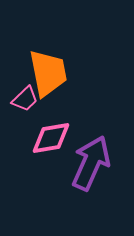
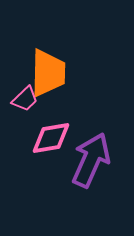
orange trapezoid: rotated 12 degrees clockwise
purple arrow: moved 3 px up
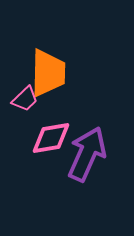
purple arrow: moved 4 px left, 6 px up
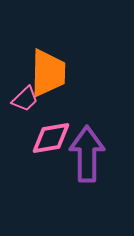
purple arrow: rotated 24 degrees counterclockwise
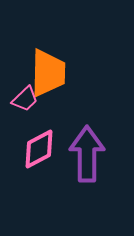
pink diamond: moved 12 px left, 11 px down; rotated 18 degrees counterclockwise
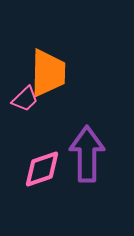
pink diamond: moved 3 px right, 20 px down; rotated 9 degrees clockwise
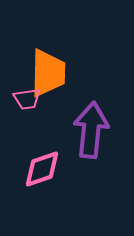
pink trapezoid: moved 2 px right; rotated 36 degrees clockwise
purple arrow: moved 4 px right, 24 px up; rotated 6 degrees clockwise
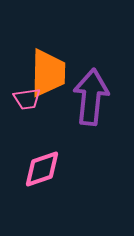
purple arrow: moved 33 px up
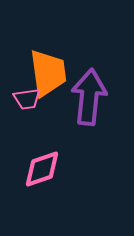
orange trapezoid: rotated 9 degrees counterclockwise
purple arrow: moved 2 px left
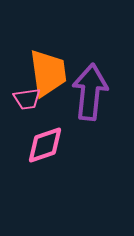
purple arrow: moved 1 px right, 5 px up
pink diamond: moved 3 px right, 24 px up
